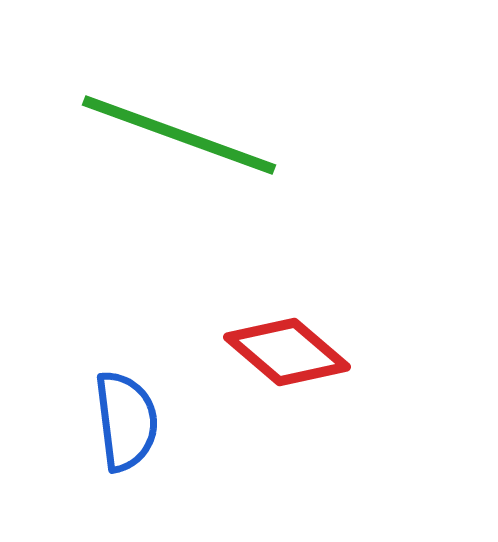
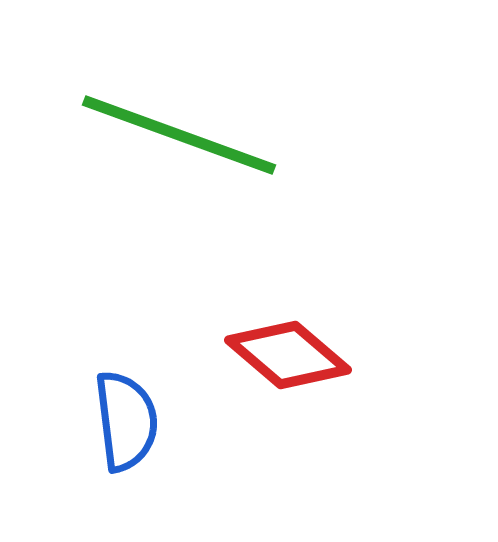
red diamond: moved 1 px right, 3 px down
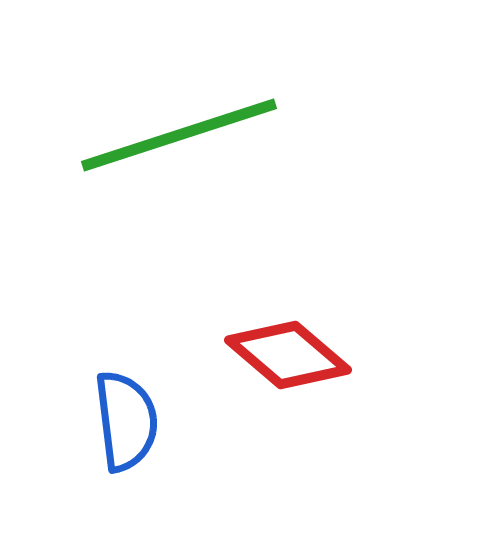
green line: rotated 38 degrees counterclockwise
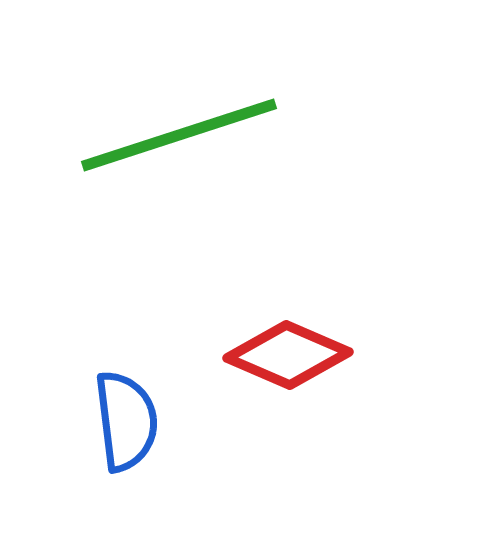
red diamond: rotated 17 degrees counterclockwise
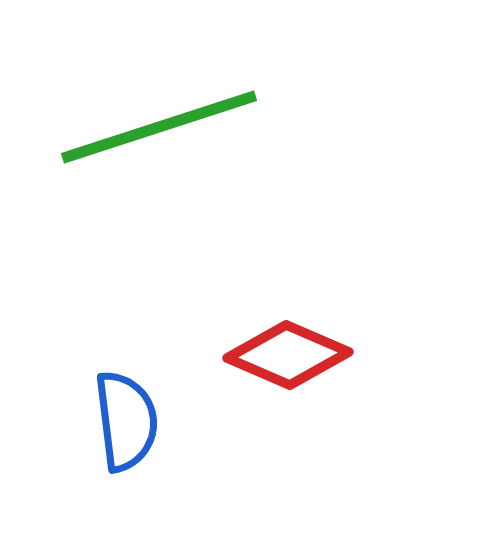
green line: moved 20 px left, 8 px up
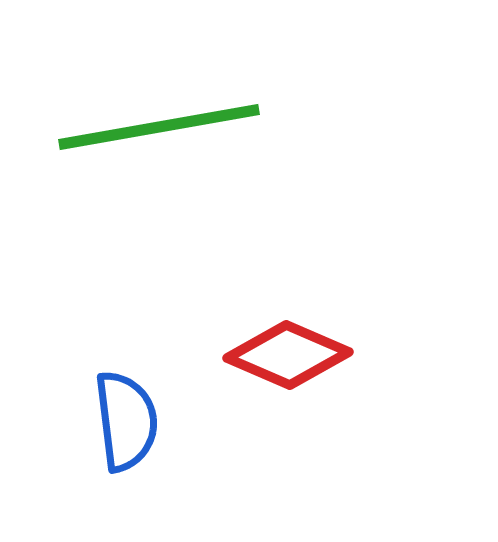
green line: rotated 8 degrees clockwise
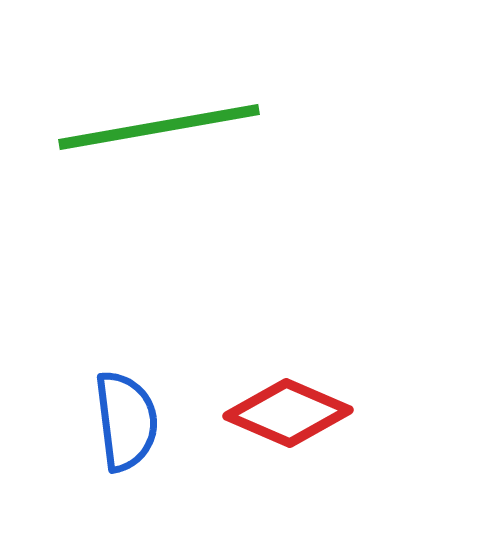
red diamond: moved 58 px down
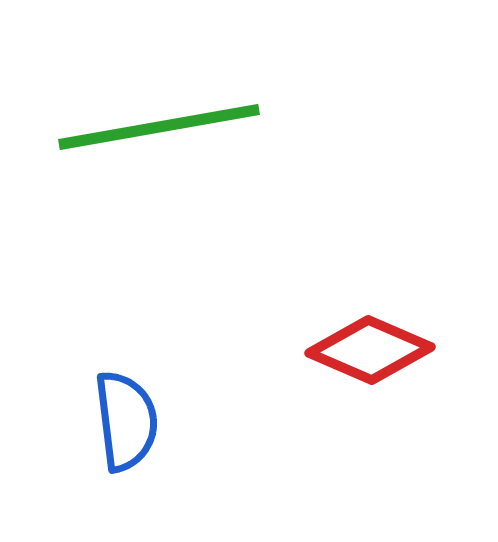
red diamond: moved 82 px right, 63 px up
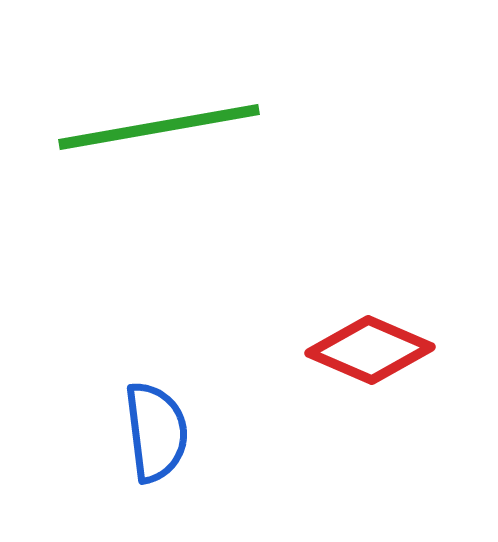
blue semicircle: moved 30 px right, 11 px down
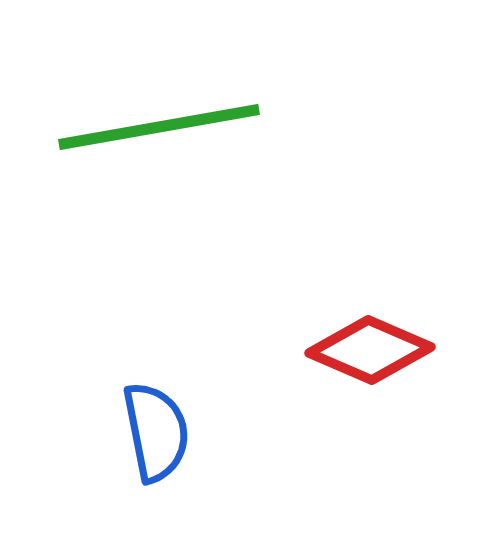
blue semicircle: rotated 4 degrees counterclockwise
